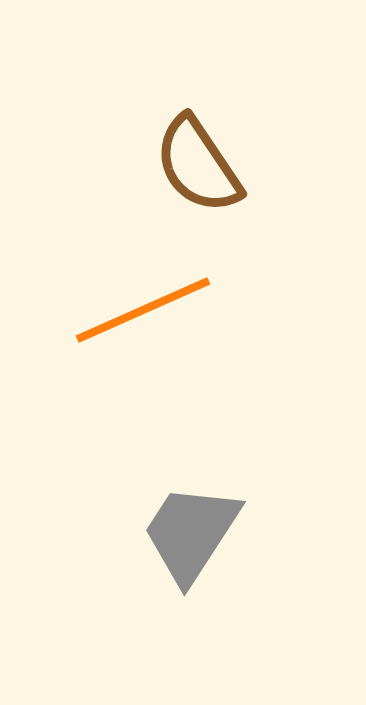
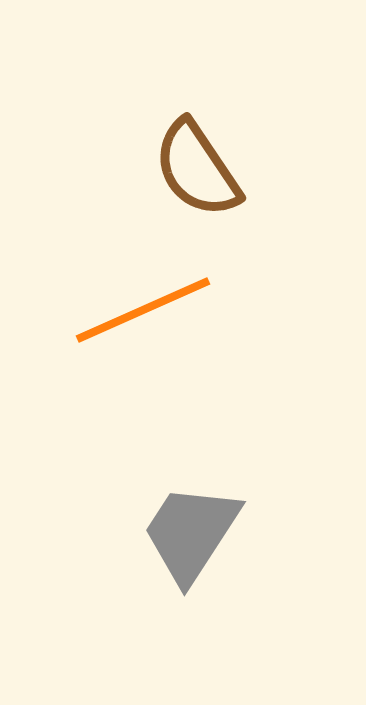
brown semicircle: moved 1 px left, 4 px down
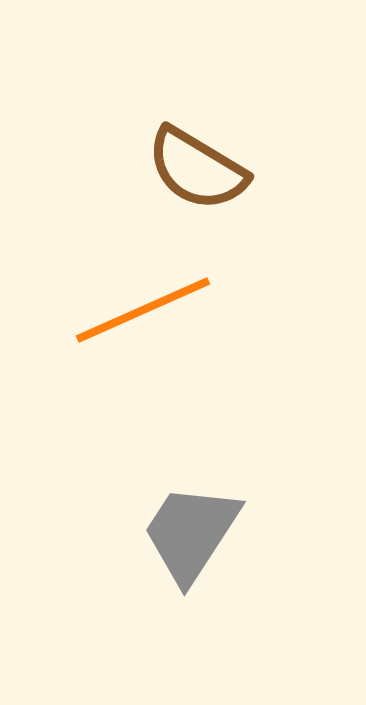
brown semicircle: rotated 25 degrees counterclockwise
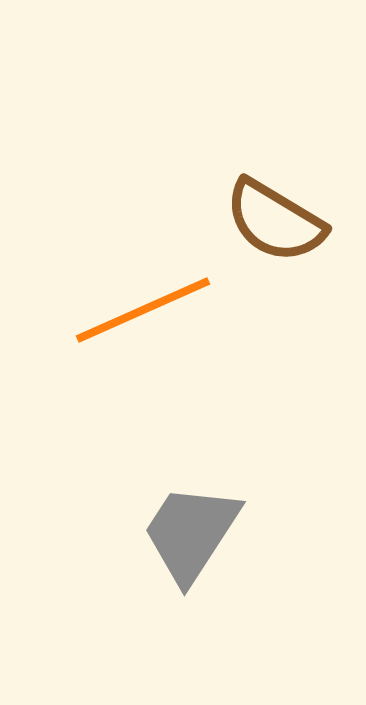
brown semicircle: moved 78 px right, 52 px down
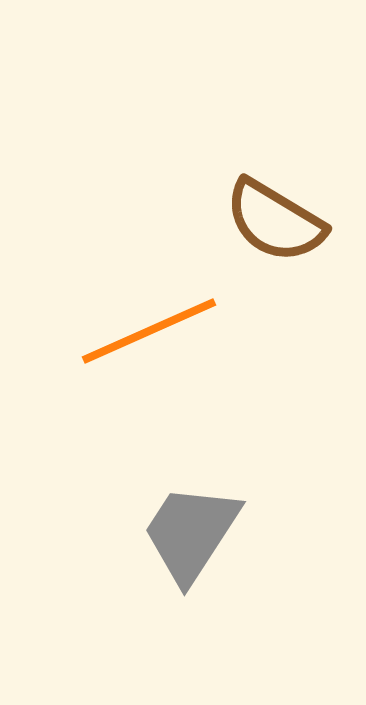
orange line: moved 6 px right, 21 px down
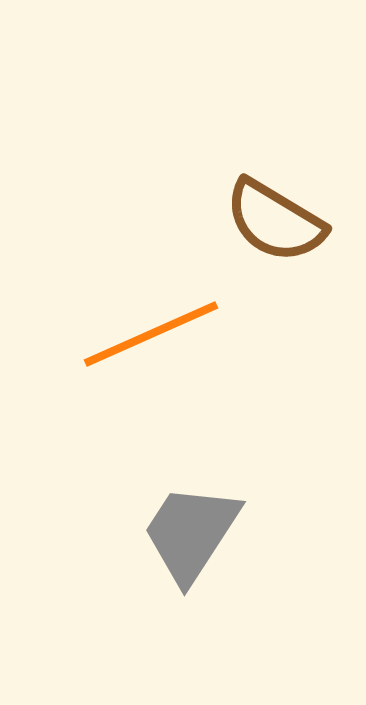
orange line: moved 2 px right, 3 px down
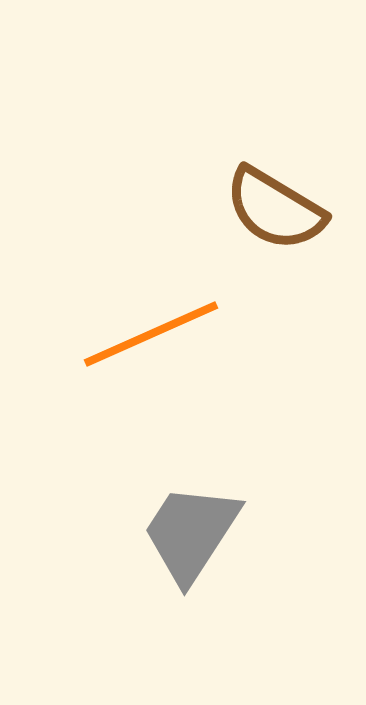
brown semicircle: moved 12 px up
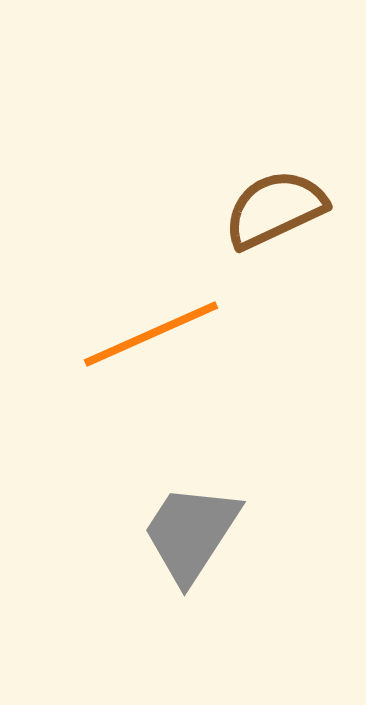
brown semicircle: rotated 124 degrees clockwise
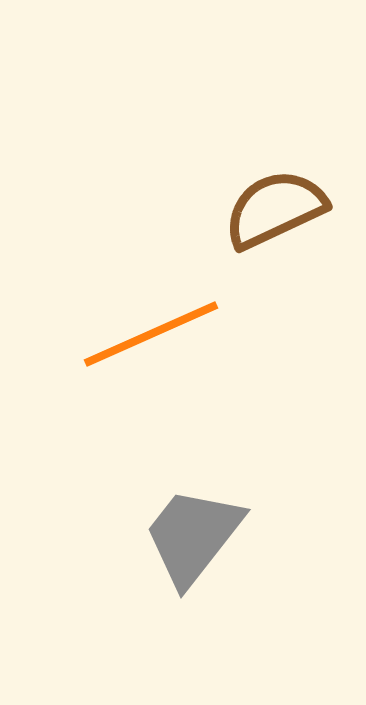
gray trapezoid: moved 2 px right, 3 px down; rotated 5 degrees clockwise
